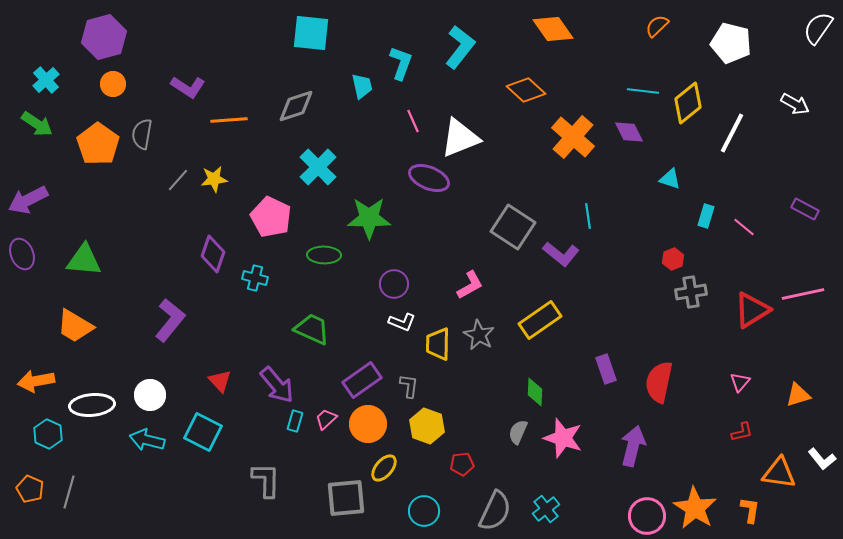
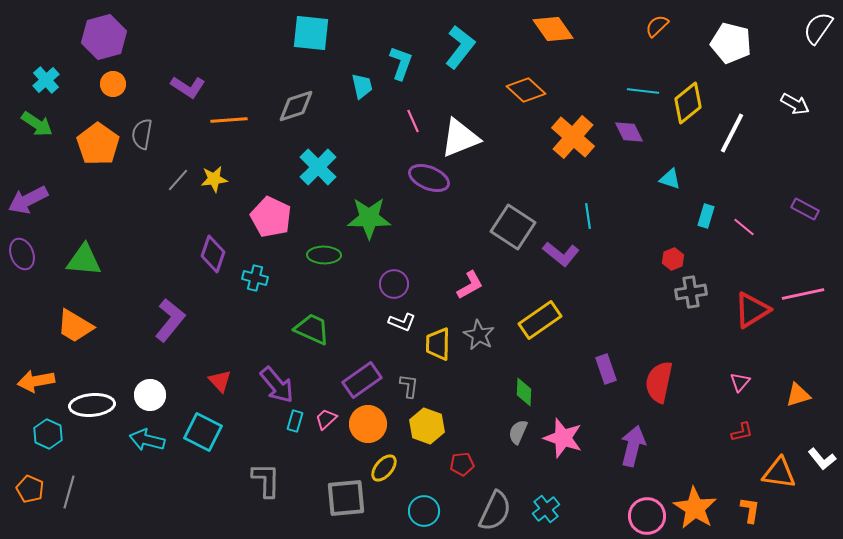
green diamond at (535, 392): moved 11 px left
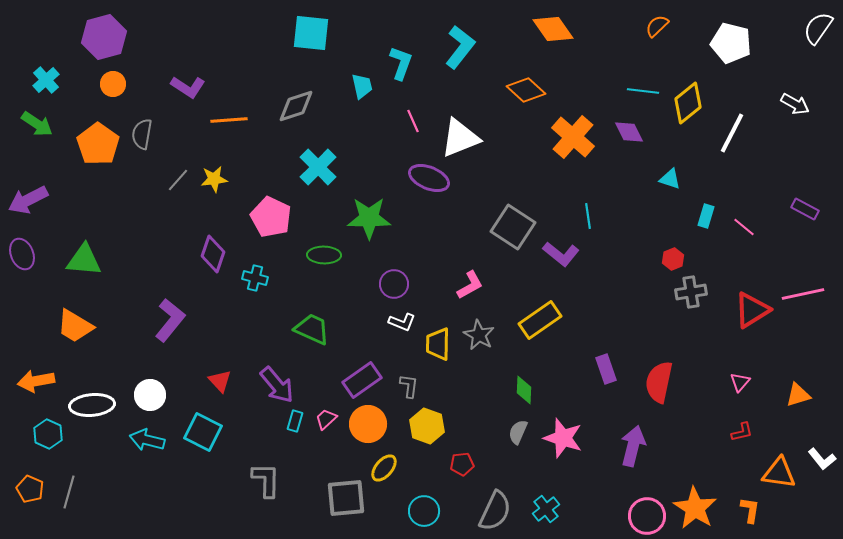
green diamond at (524, 392): moved 2 px up
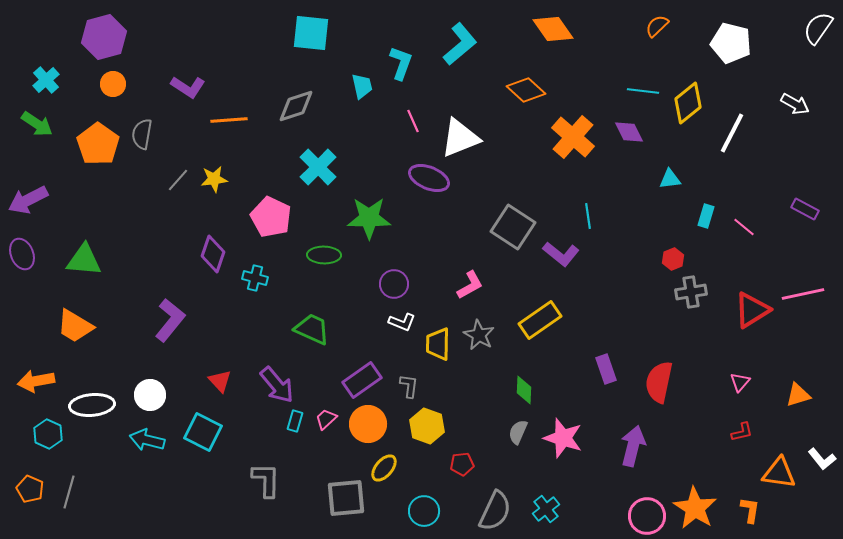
cyan L-shape at (460, 47): moved 3 px up; rotated 12 degrees clockwise
cyan triangle at (670, 179): rotated 25 degrees counterclockwise
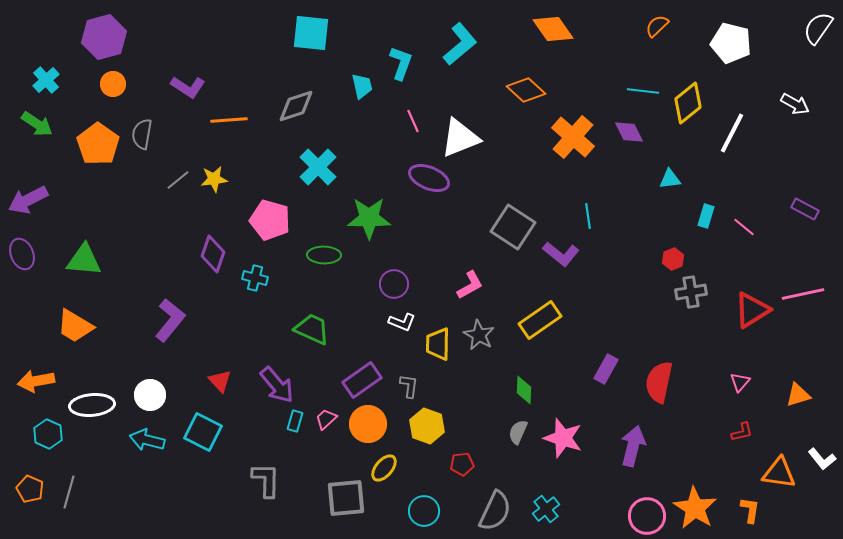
gray line at (178, 180): rotated 10 degrees clockwise
pink pentagon at (271, 217): moved 1 px left, 3 px down; rotated 9 degrees counterclockwise
purple rectangle at (606, 369): rotated 48 degrees clockwise
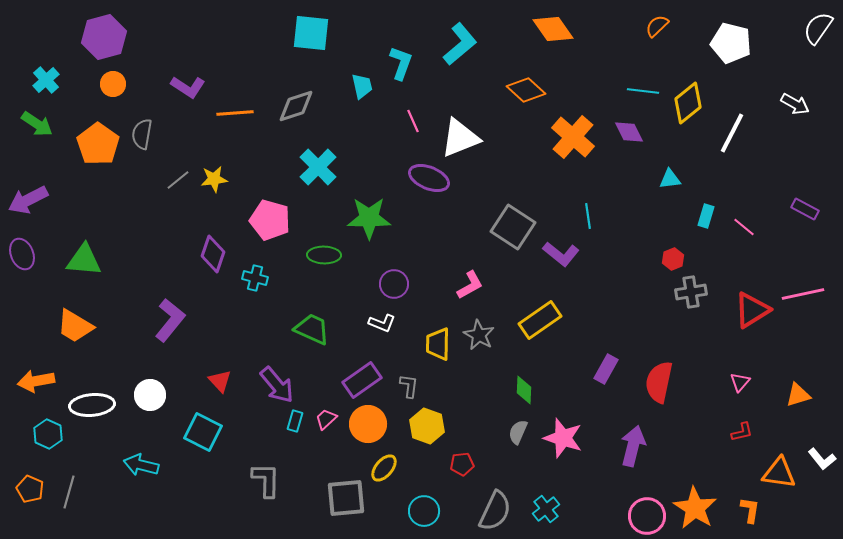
orange line at (229, 120): moved 6 px right, 7 px up
white L-shape at (402, 322): moved 20 px left, 1 px down
cyan arrow at (147, 440): moved 6 px left, 25 px down
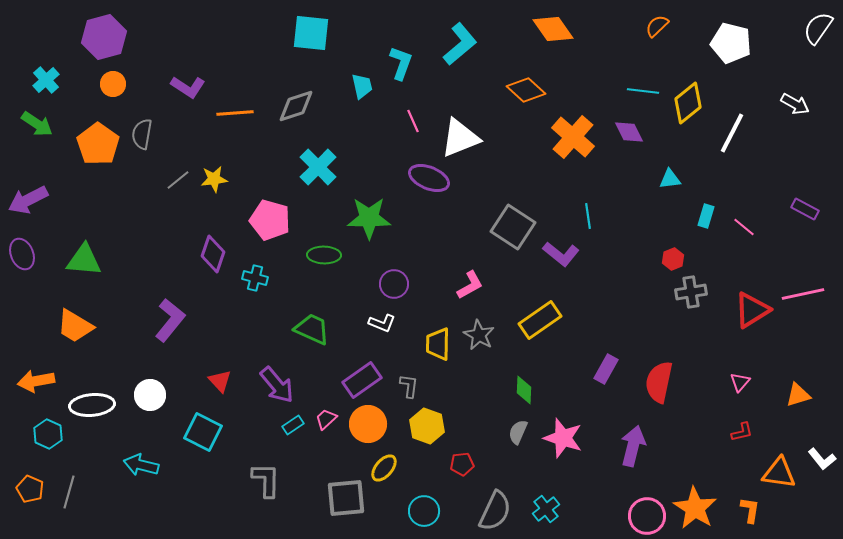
cyan rectangle at (295, 421): moved 2 px left, 4 px down; rotated 40 degrees clockwise
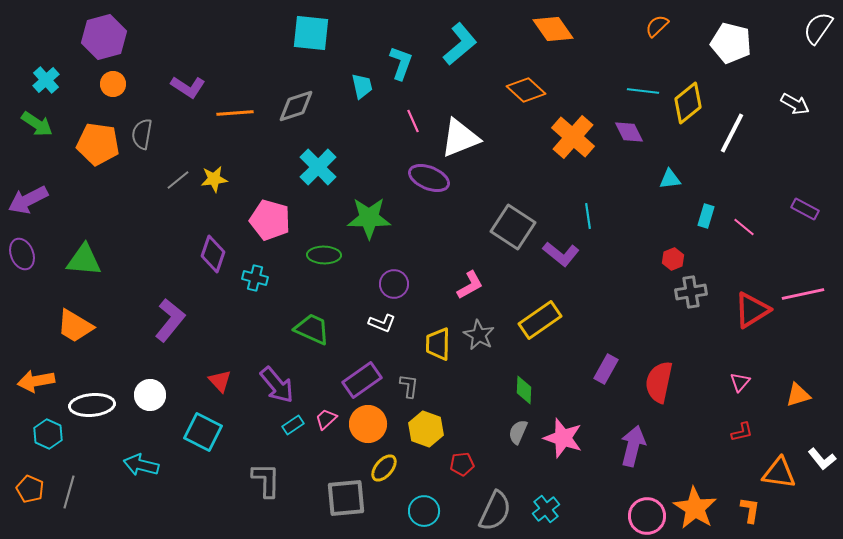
orange pentagon at (98, 144): rotated 27 degrees counterclockwise
yellow hexagon at (427, 426): moved 1 px left, 3 px down
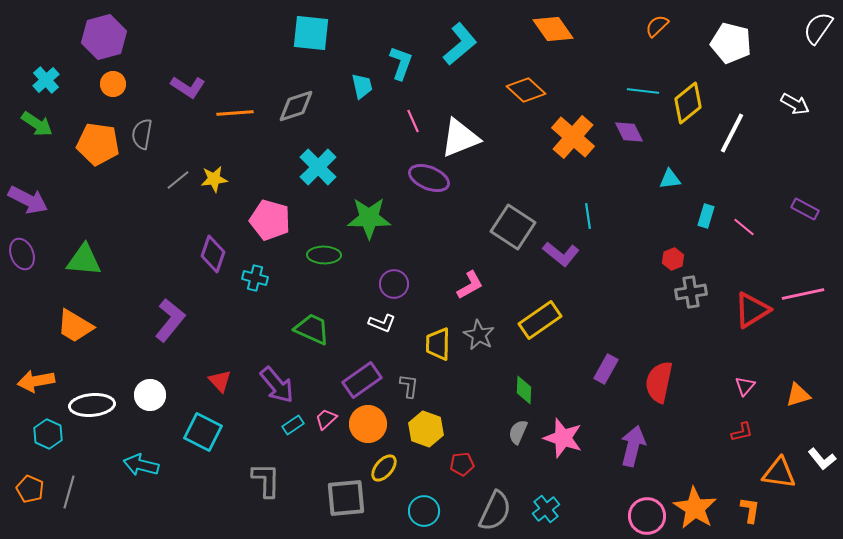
purple arrow at (28, 200): rotated 126 degrees counterclockwise
pink triangle at (740, 382): moved 5 px right, 4 px down
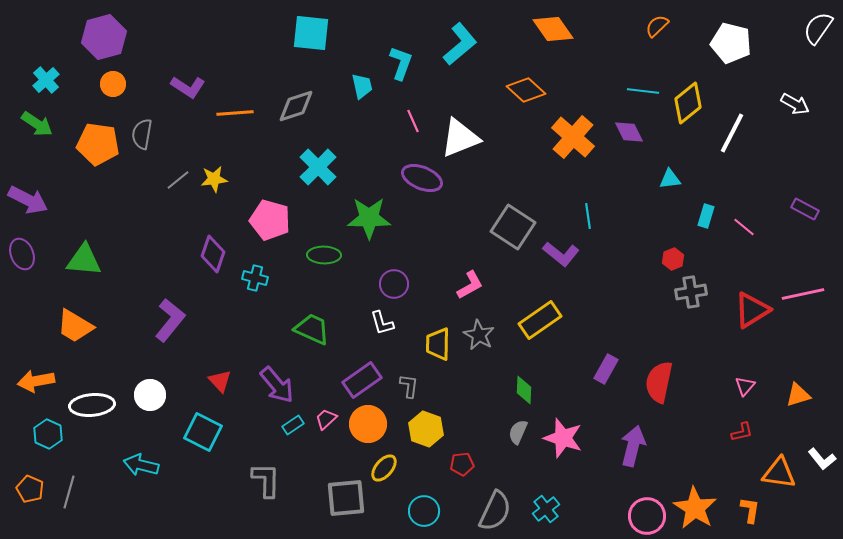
purple ellipse at (429, 178): moved 7 px left
white L-shape at (382, 323): rotated 52 degrees clockwise
